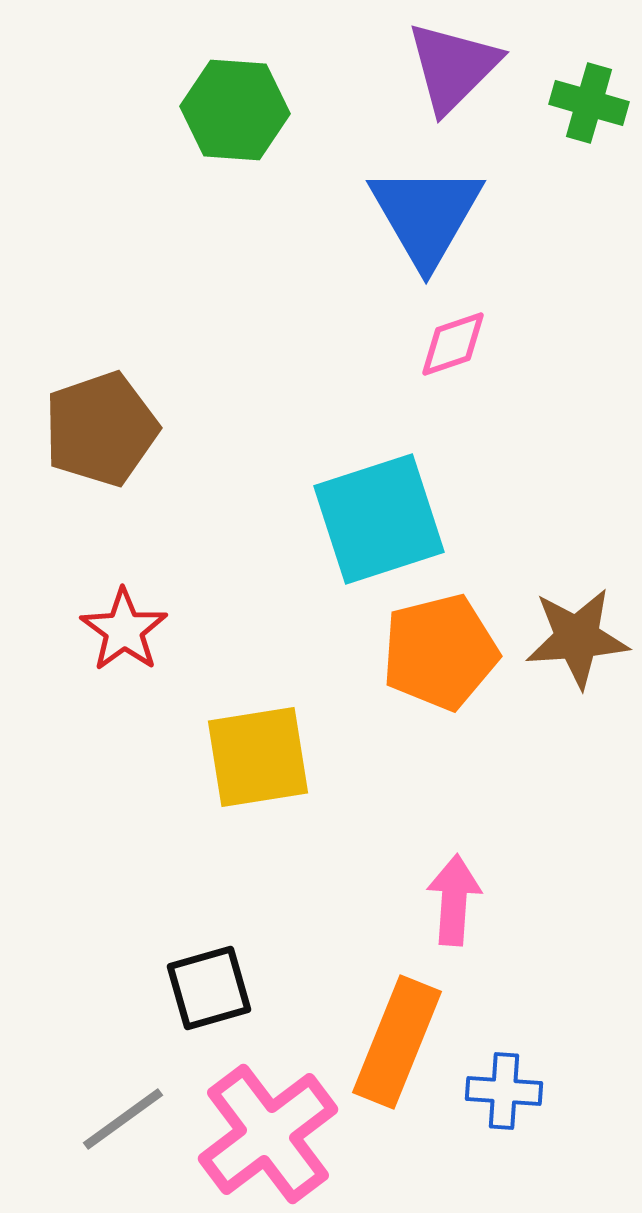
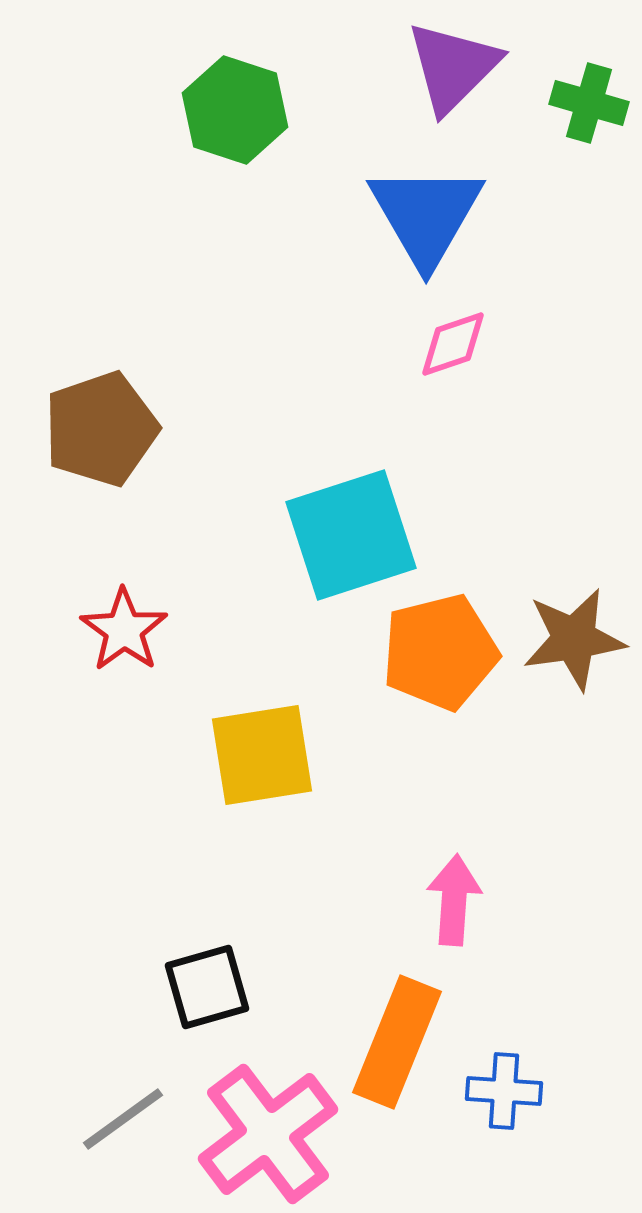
green hexagon: rotated 14 degrees clockwise
cyan square: moved 28 px left, 16 px down
brown star: moved 3 px left, 1 px down; rotated 4 degrees counterclockwise
yellow square: moved 4 px right, 2 px up
black square: moved 2 px left, 1 px up
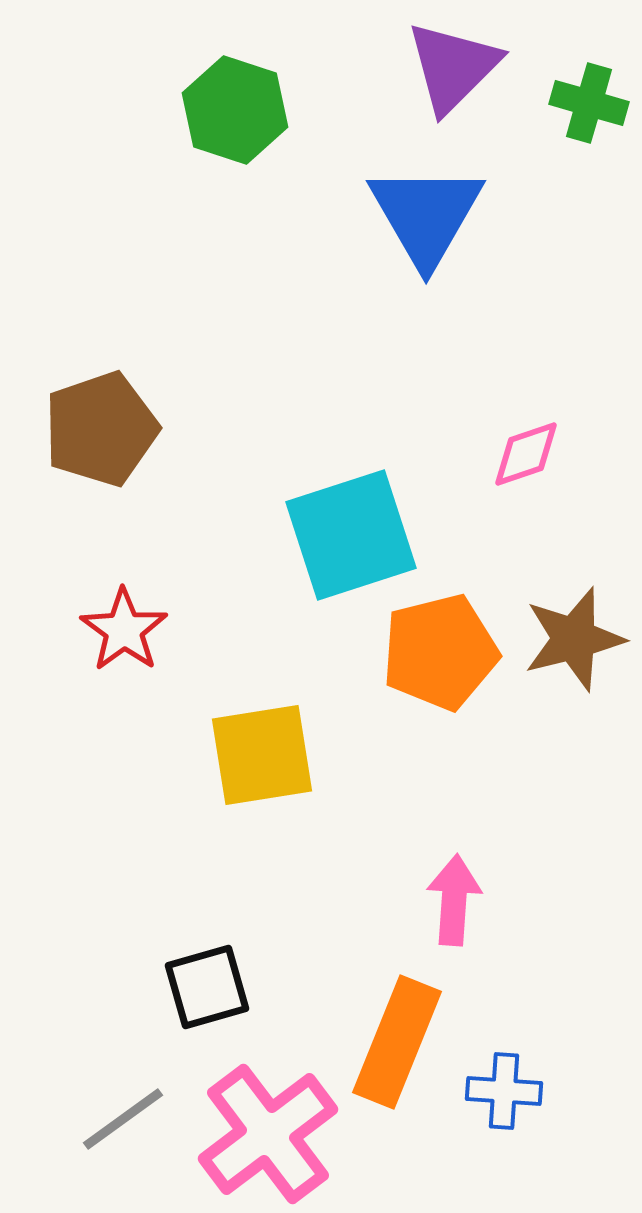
pink diamond: moved 73 px right, 110 px down
brown star: rotated 6 degrees counterclockwise
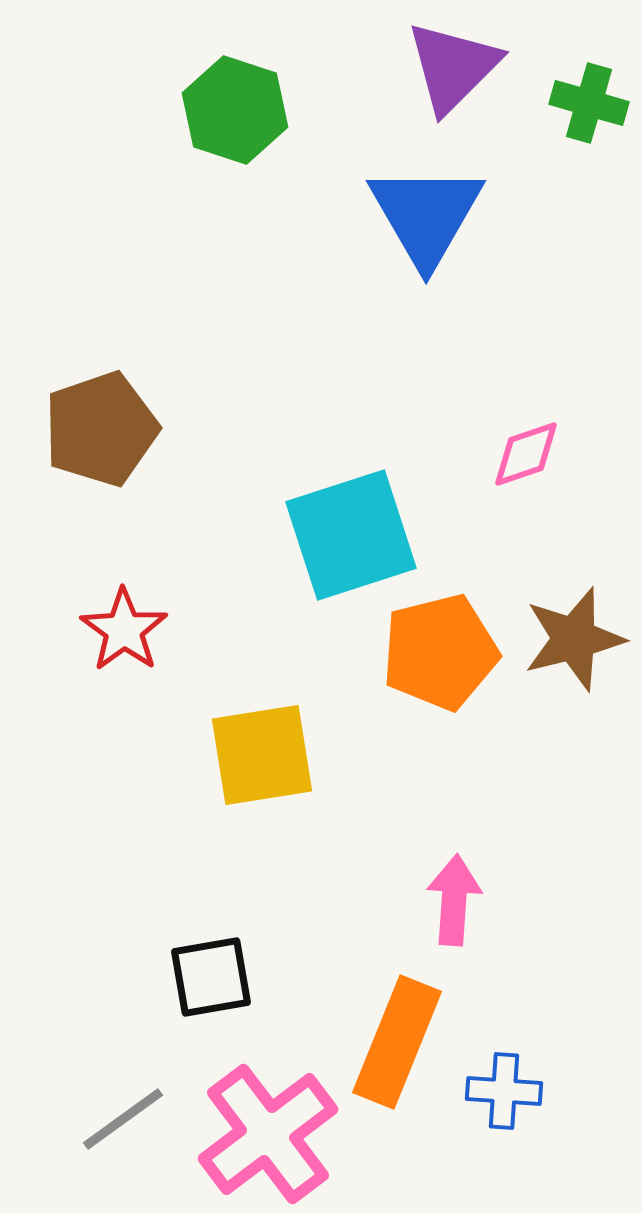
black square: moved 4 px right, 10 px up; rotated 6 degrees clockwise
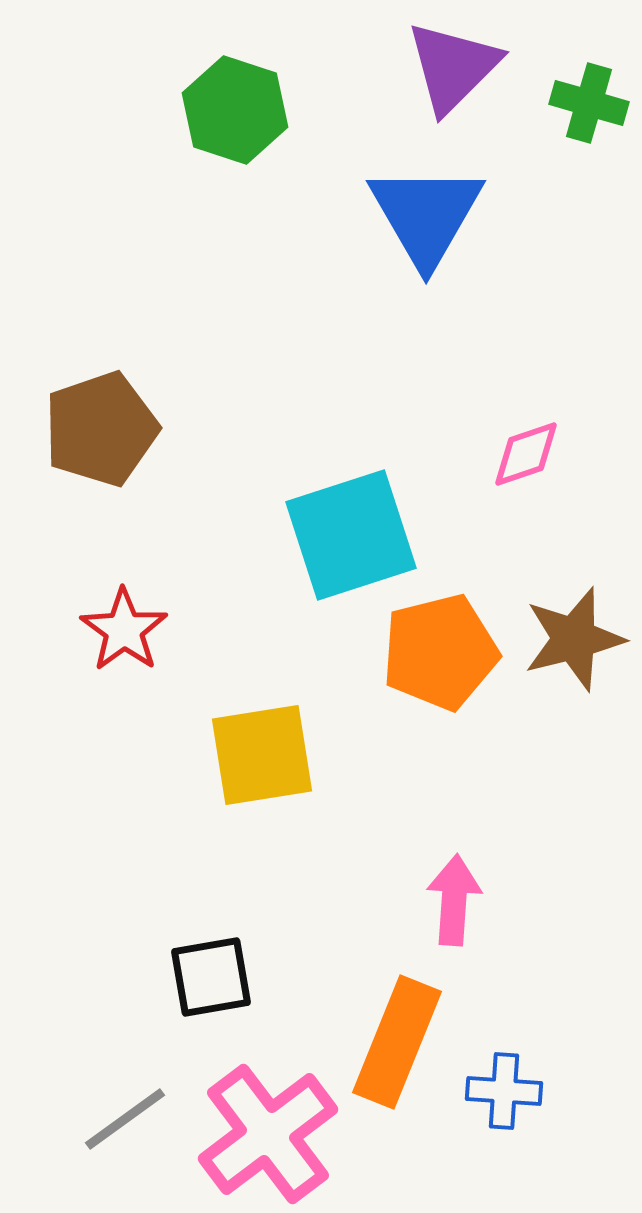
gray line: moved 2 px right
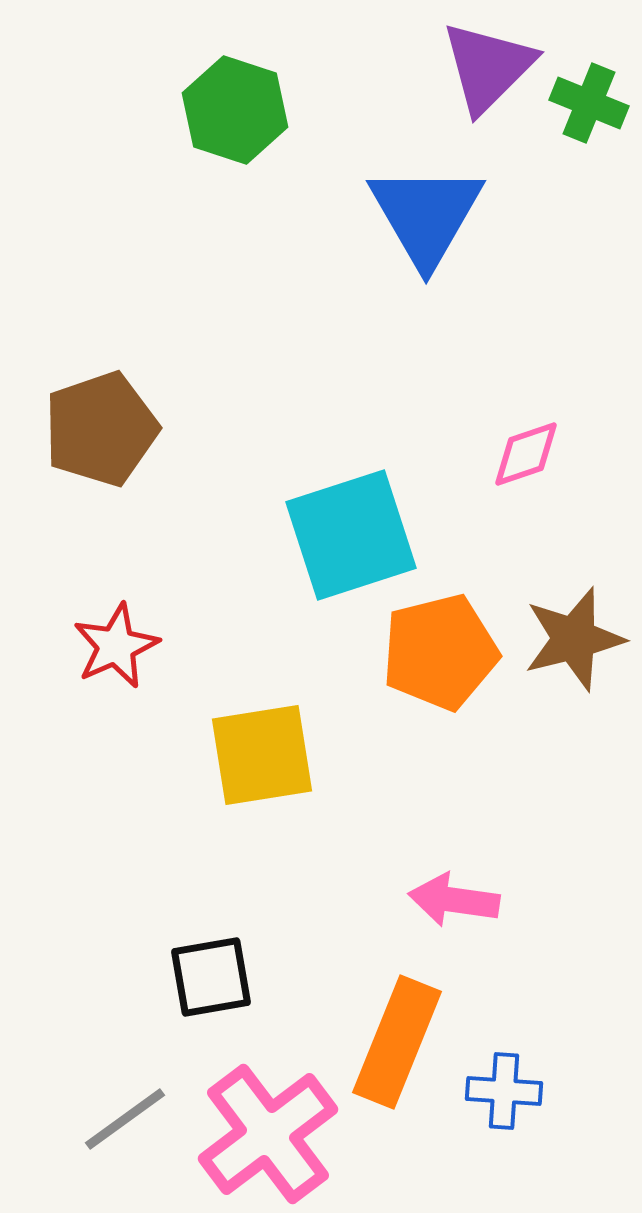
purple triangle: moved 35 px right
green cross: rotated 6 degrees clockwise
red star: moved 8 px left, 16 px down; rotated 12 degrees clockwise
pink arrow: rotated 86 degrees counterclockwise
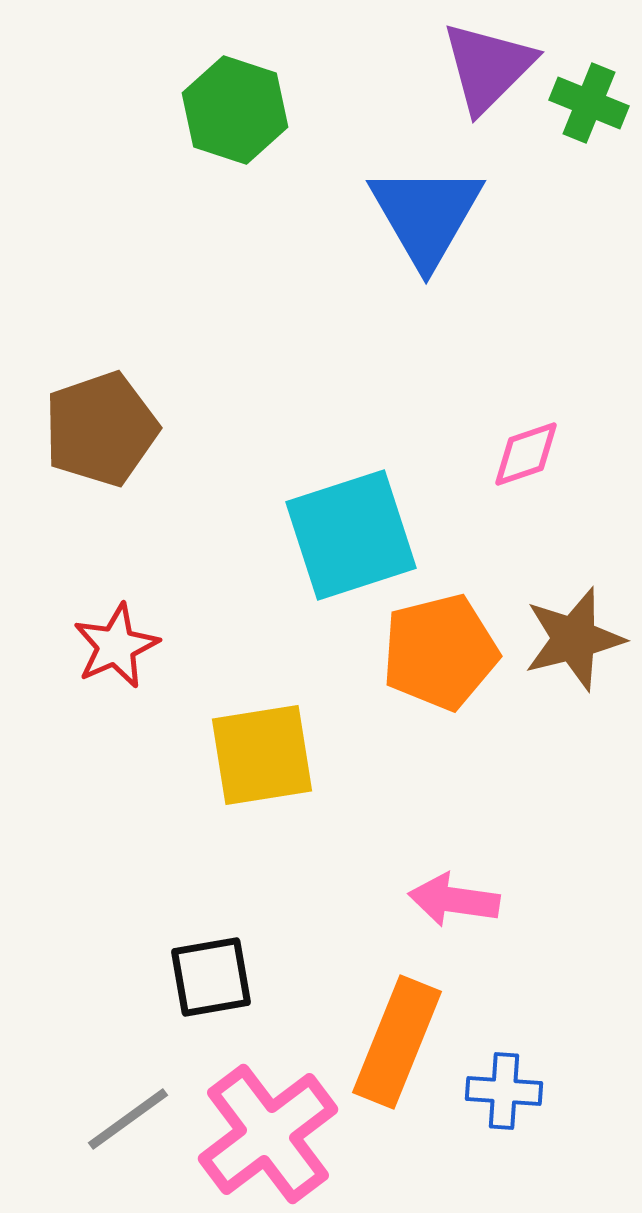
gray line: moved 3 px right
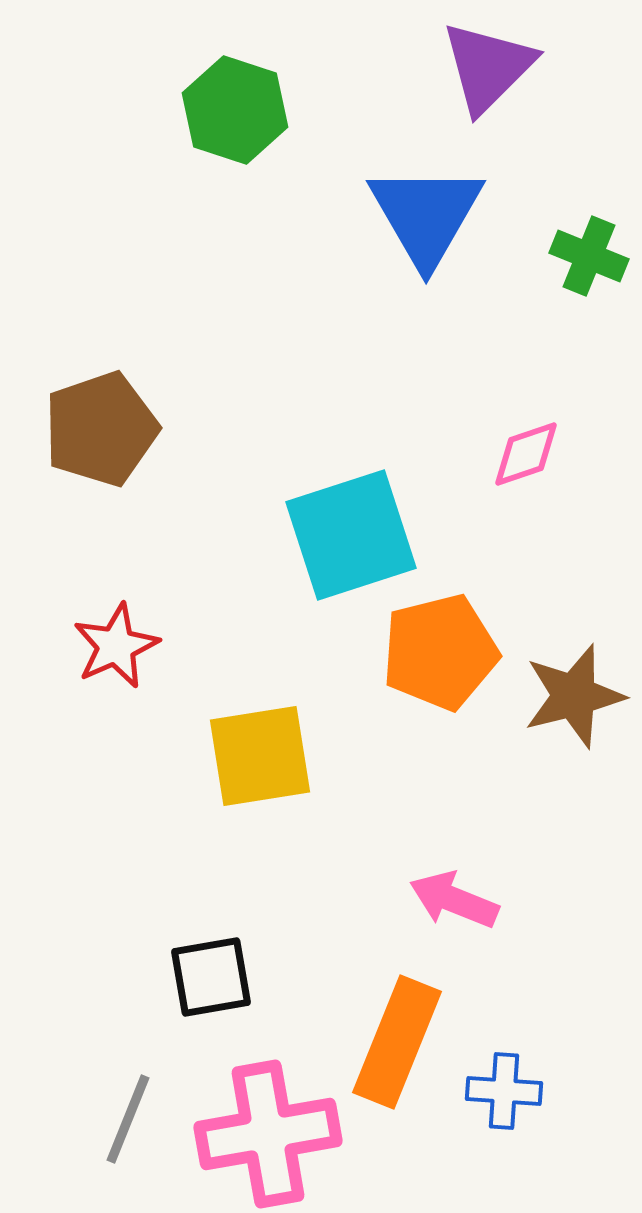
green cross: moved 153 px down
brown star: moved 57 px down
yellow square: moved 2 px left, 1 px down
pink arrow: rotated 14 degrees clockwise
gray line: rotated 32 degrees counterclockwise
pink cross: rotated 27 degrees clockwise
